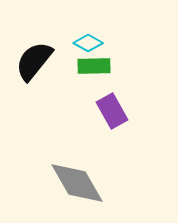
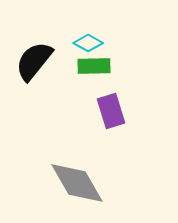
purple rectangle: moved 1 px left; rotated 12 degrees clockwise
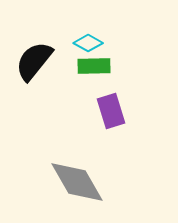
gray diamond: moved 1 px up
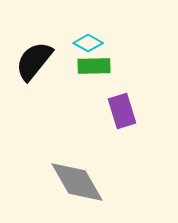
purple rectangle: moved 11 px right
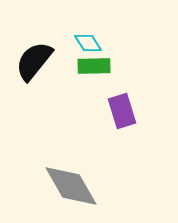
cyan diamond: rotated 28 degrees clockwise
gray diamond: moved 6 px left, 4 px down
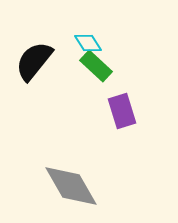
green rectangle: moved 2 px right; rotated 44 degrees clockwise
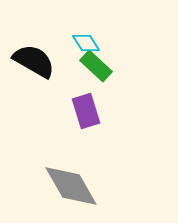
cyan diamond: moved 2 px left
black semicircle: rotated 81 degrees clockwise
purple rectangle: moved 36 px left
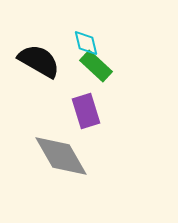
cyan diamond: rotated 20 degrees clockwise
black semicircle: moved 5 px right
gray diamond: moved 10 px left, 30 px up
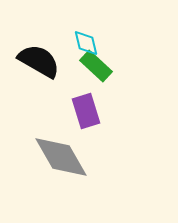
gray diamond: moved 1 px down
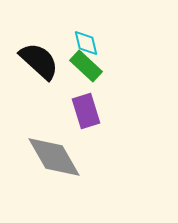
black semicircle: rotated 12 degrees clockwise
green rectangle: moved 10 px left
gray diamond: moved 7 px left
